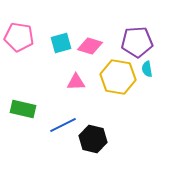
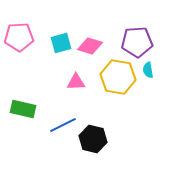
pink pentagon: rotated 12 degrees counterclockwise
cyan semicircle: moved 1 px right, 1 px down
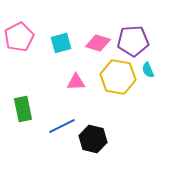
pink pentagon: rotated 24 degrees counterclockwise
purple pentagon: moved 4 px left, 1 px up
pink diamond: moved 8 px right, 3 px up
cyan semicircle: rotated 14 degrees counterclockwise
green rectangle: rotated 65 degrees clockwise
blue line: moved 1 px left, 1 px down
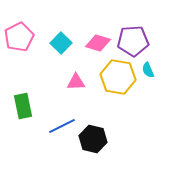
cyan square: rotated 30 degrees counterclockwise
green rectangle: moved 3 px up
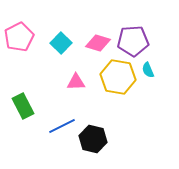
green rectangle: rotated 15 degrees counterclockwise
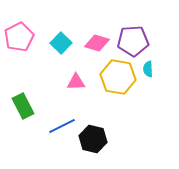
pink diamond: moved 1 px left
cyan semicircle: moved 1 px up; rotated 21 degrees clockwise
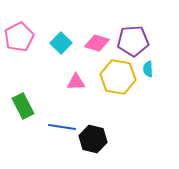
blue line: moved 1 px down; rotated 36 degrees clockwise
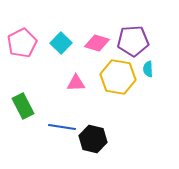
pink pentagon: moved 3 px right, 6 px down
pink triangle: moved 1 px down
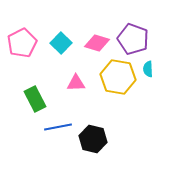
purple pentagon: moved 2 px up; rotated 24 degrees clockwise
green rectangle: moved 12 px right, 7 px up
blue line: moved 4 px left; rotated 20 degrees counterclockwise
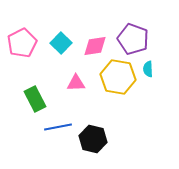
pink diamond: moved 2 px left, 3 px down; rotated 25 degrees counterclockwise
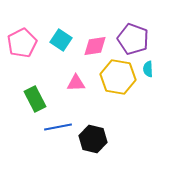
cyan square: moved 3 px up; rotated 10 degrees counterclockwise
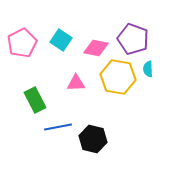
pink diamond: moved 1 px right, 2 px down; rotated 20 degrees clockwise
green rectangle: moved 1 px down
